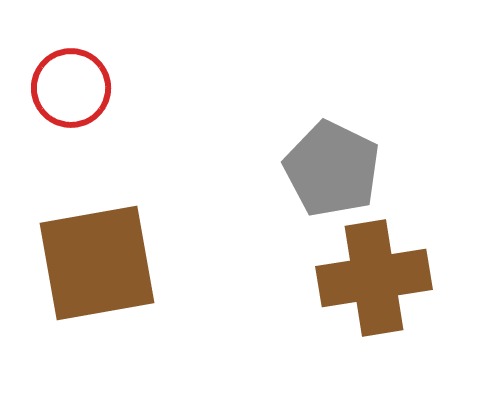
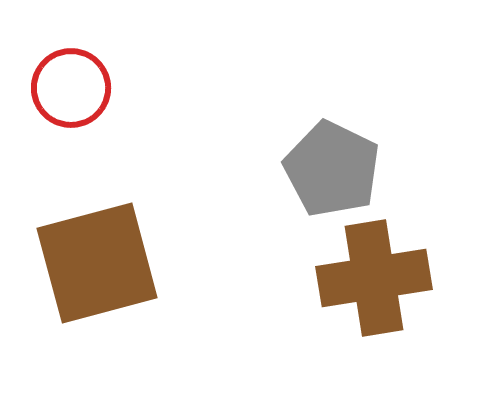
brown square: rotated 5 degrees counterclockwise
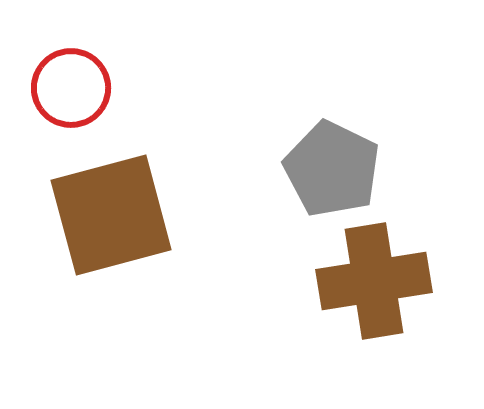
brown square: moved 14 px right, 48 px up
brown cross: moved 3 px down
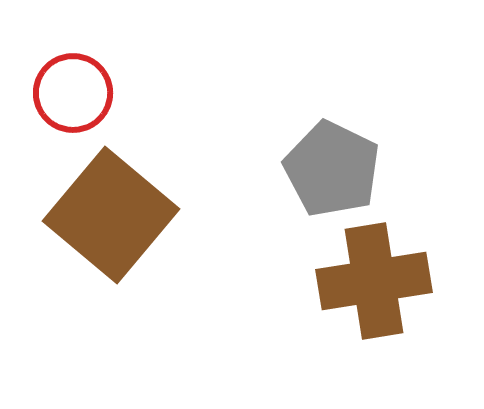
red circle: moved 2 px right, 5 px down
brown square: rotated 35 degrees counterclockwise
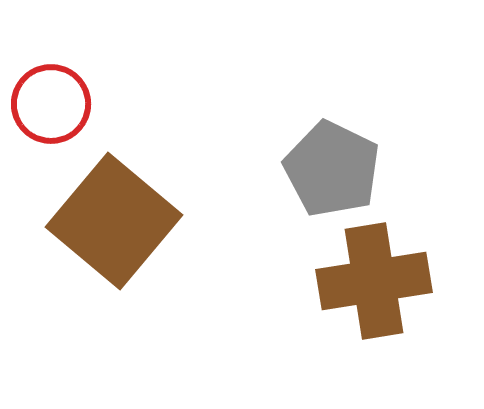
red circle: moved 22 px left, 11 px down
brown square: moved 3 px right, 6 px down
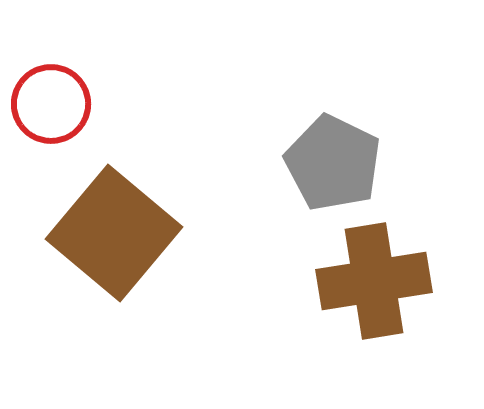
gray pentagon: moved 1 px right, 6 px up
brown square: moved 12 px down
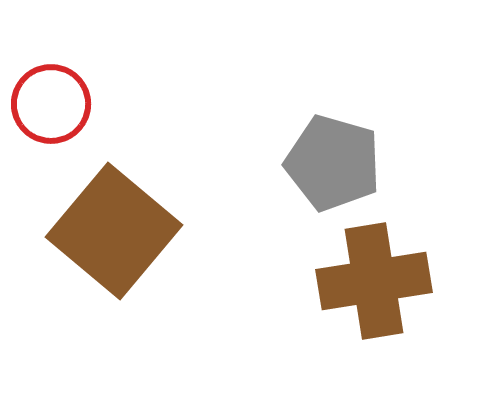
gray pentagon: rotated 10 degrees counterclockwise
brown square: moved 2 px up
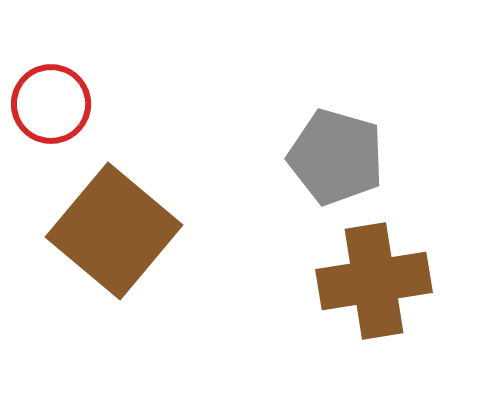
gray pentagon: moved 3 px right, 6 px up
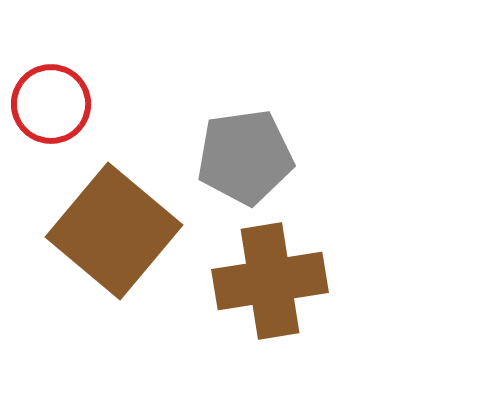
gray pentagon: moved 91 px left; rotated 24 degrees counterclockwise
brown cross: moved 104 px left
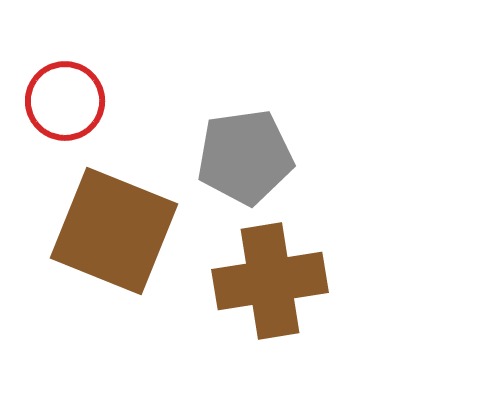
red circle: moved 14 px right, 3 px up
brown square: rotated 18 degrees counterclockwise
